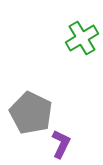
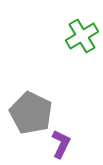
green cross: moved 2 px up
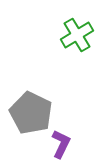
green cross: moved 5 px left, 1 px up
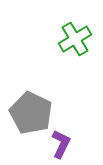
green cross: moved 2 px left, 4 px down
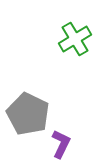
gray pentagon: moved 3 px left, 1 px down
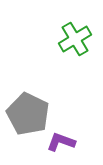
purple L-shape: moved 2 px up; rotated 96 degrees counterclockwise
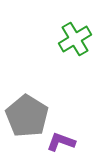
gray pentagon: moved 1 px left, 2 px down; rotated 6 degrees clockwise
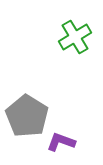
green cross: moved 2 px up
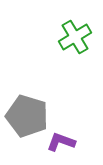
gray pentagon: rotated 15 degrees counterclockwise
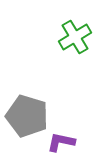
purple L-shape: rotated 8 degrees counterclockwise
